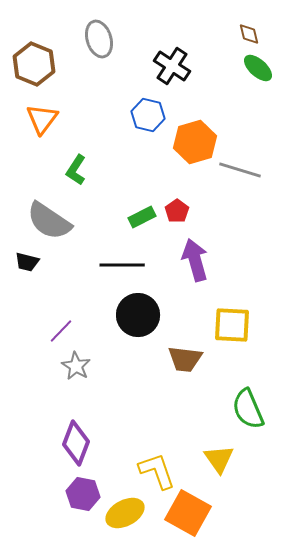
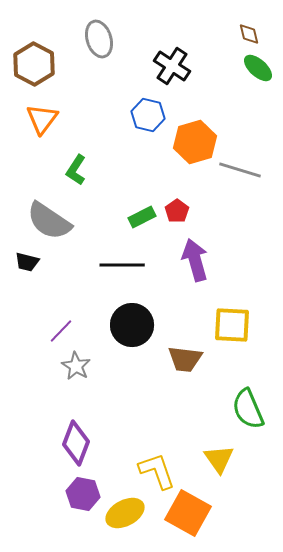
brown hexagon: rotated 6 degrees clockwise
black circle: moved 6 px left, 10 px down
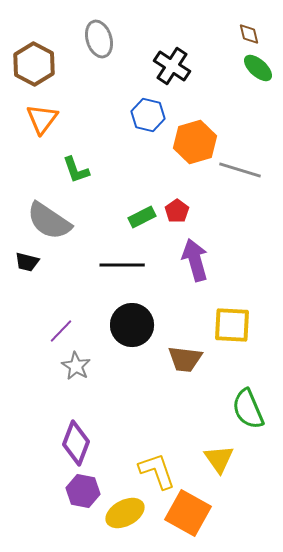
green L-shape: rotated 52 degrees counterclockwise
purple hexagon: moved 3 px up
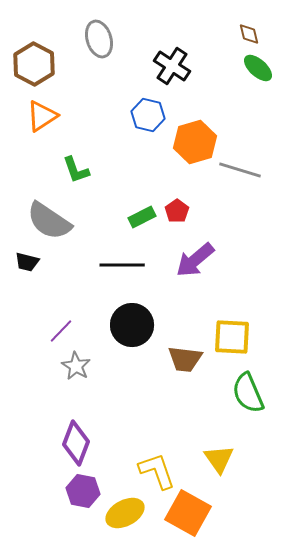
orange triangle: moved 3 px up; rotated 20 degrees clockwise
purple arrow: rotated 114 degrees counterclockwise
yellow square: moved 12 px down
green semicircle: moved 16 px up
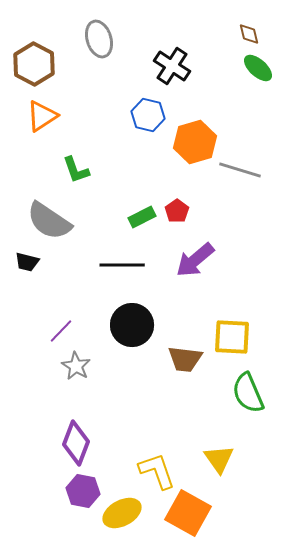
yellow ellipse: moved 3 px left
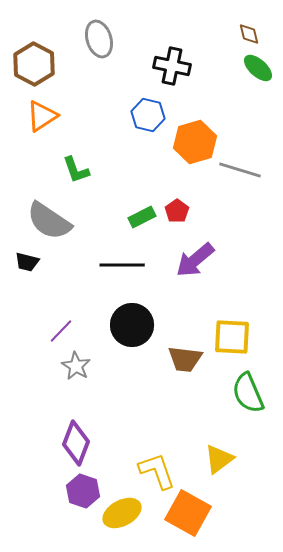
black cross: rotated 21 degrees counterclockwise
yellow triangle: rotated 28 degrees clockwise
purple hexagon: rotated 8 degrees clockwise
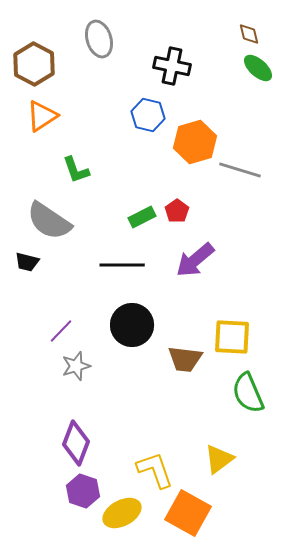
gray star: rotated 24 degrees clockwise
yellow L-shape: moved 2 px left, 1 px up
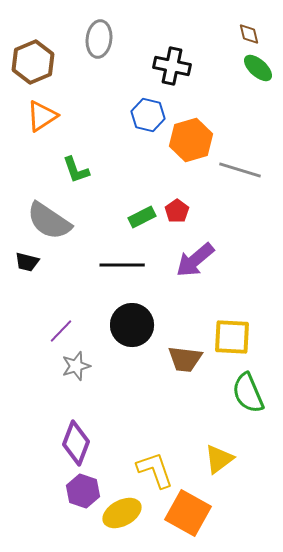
gray ellipse: rotated 24 degrees clockwise
brown hexagon: moved 1 px left, 2 px up; rotated 9 degrees clockwise
orange hexagon: moved 4 px left, 2 px up
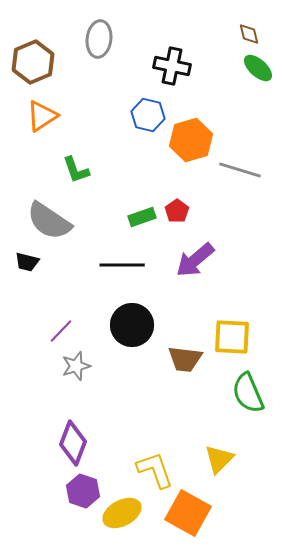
green rectangle: rotated 8 degrees clockwise
purple diamond: moved 3 px left
yellow triangle: rotated 8 degrees counterclockwise
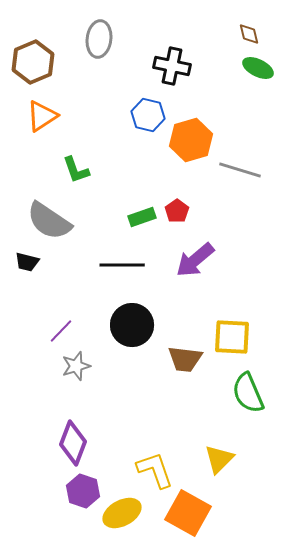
green ellipse: rotated 16 degrees counterclockwise
